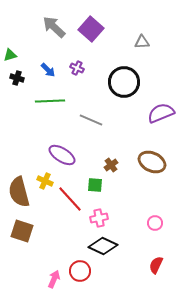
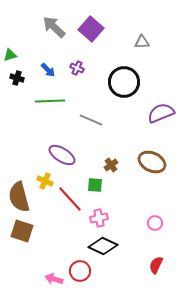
brown semicircle: moved 5 px down
pink arrow: rotated 96 degrees counterclockwise
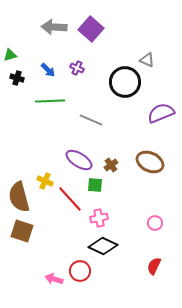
gray arrow: rotated 40 degrees counterclockwise
gray triangle: moved 5 px right, 18 px down; rotated 28 degrees clockwise
black circle: moved 1 px right
purple ellipse: moved 17 px right, 5 px down
brown ellipse: moved 2 px left
red semicircle: moved 2 px left, 1 px down
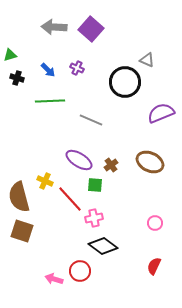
pink cross: moved 5 px left
black diamond: rotated 12 degrees clockwise
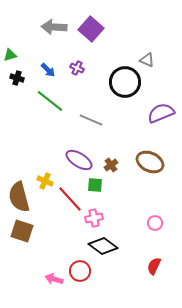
green line: rotated 40 degrees clockwise
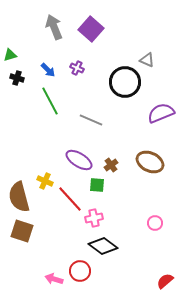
gray arrow: rotated 65 degrees clockwise
green line: rotated 24 degrees clockwise
green square: moved 2 px right
red semicircle: moved 11 px right, 15 px down; rotated 24 degrees clockwise
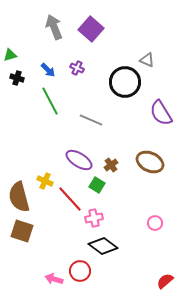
purple semicircle: rotated 100 degrees counterclockwise
green square: rotated 28 degrees clockwise
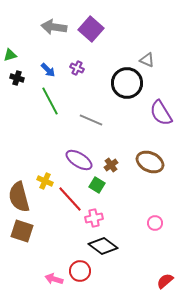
gray arrow: rotated 60 degrees counterclockwise
black circle: moved 2 px right, 1 px down
